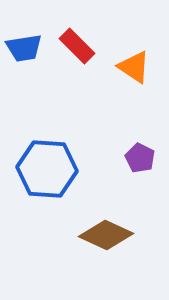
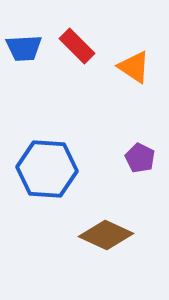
blue trapezoid: rotated 6 degrees clockwise
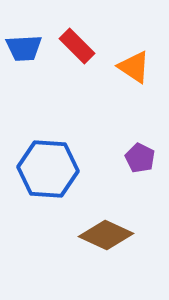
blue hexagon: moved 1 px right
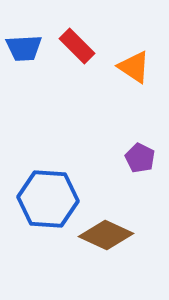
blue hexagon: moved 30 px down
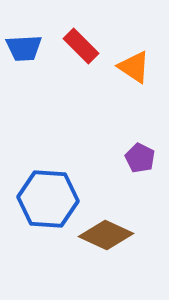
red rectangle: moved 4 px right
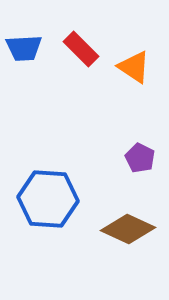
red rectangle: moved 3 px down
brown diamond: moved 22 px right, 6 px up
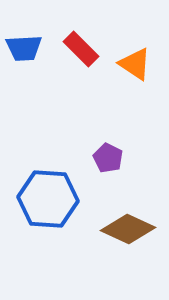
orange triangle: moved 1 px right, 3 px up
purple pentagon: moved 32 px left
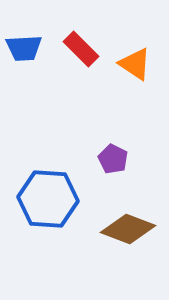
purple pentagon: moved 5 px right, 1 px down
brown diamond: rotated 4 degrees counterclockwise
